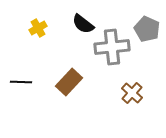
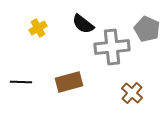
brown rectangle: rotated 32 degrees clockwise
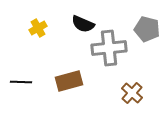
black semicircle: rotated 15 degrees counterclockwise
gray pentagon: rotated 10 degrees counterclockwise
gray cross: moved 3 px left, 1 px down
brown rectangle: moved 1 px up
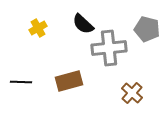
black semicircle: rotated 20 degrees clockwise
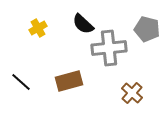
black line: rotated 40 degrees clockwise
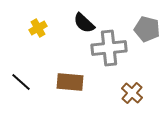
black semicircle: moved 1 px right, 1 px up
brown rectangle: moved 1 px right, 1 px down; rotated 20 degrees clockwise
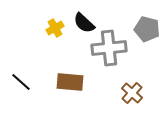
yellow cross: moved 17 px right
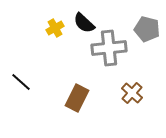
brown rectangle: moved 7 px right, 16 px down; rotated 68 degrees counterclockwise
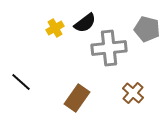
black semicircle: moved 1 px right; rotated 80 degrees counterclockwise
brown cross: moved 1 px right
brown rectangle: rotated 8 degrees clockwise
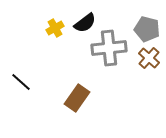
brown cross: moved 16 px right, 35 px up
